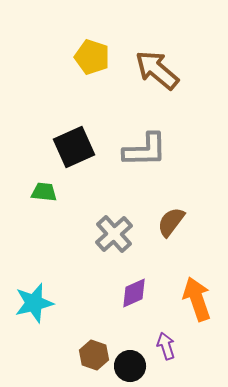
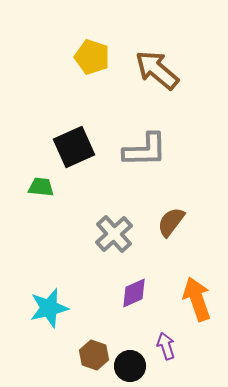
green trapezoid: moved 3 px left, 5 px up
cyan star: moved 15 px right, 5 px down
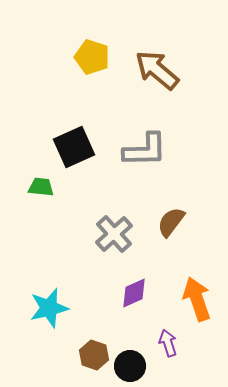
purple arrow: moved 2 px right, 3 px up
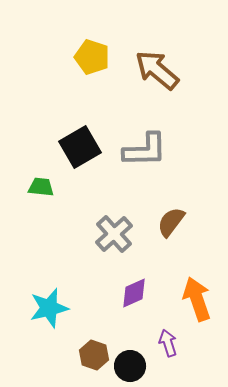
black square: moved 6 px right; rotated 6 degrees counterclockwise
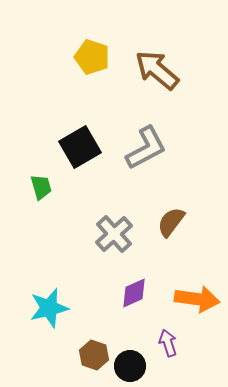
gray L-shape: moved 1 px right, 2 px up; rotated 27 degrees counterclockwise
green trapezoid: rotated 68 degrees clockwise
orange arrow: rotated 117 degrees clockwise
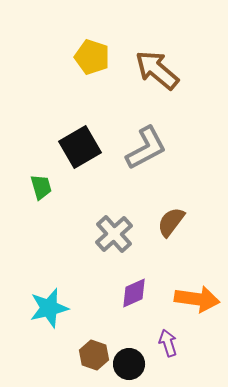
black circle: moved 1 px left, 2 px up
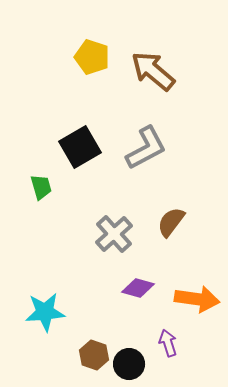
brown arrow: moved 4 px left, 1 px down
purple diamond: moved 4 px right, 5 px up; rotated 40 degrees clockwise
cyan star: moved 4 px left, 4 px down; rotated 9 degrees clockwise
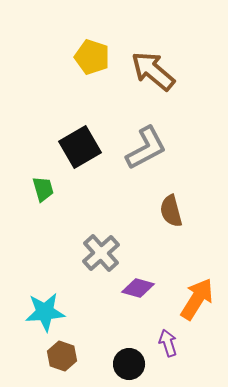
green trapezoid: moved 2 px right, 2 px down
brown semicircle: moved 11 px up; rotated 52 degrees counterclockwise
gray cross: moved 13 px left, 19 px down
orange arrow: rotated 66 degrees counterclockwise
brown hexagon: moved 32 px left, 1 px down
